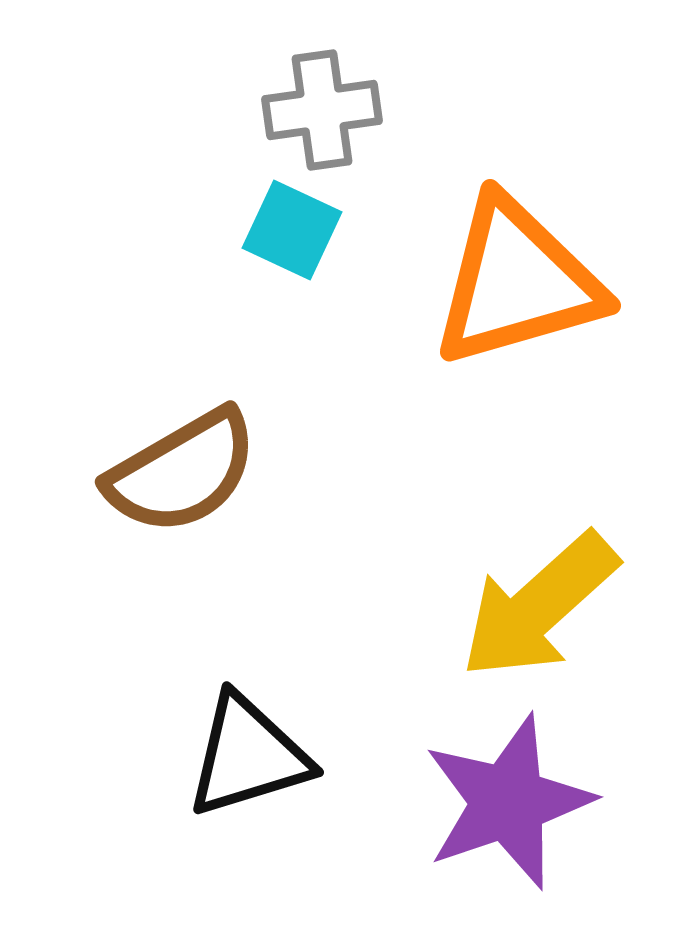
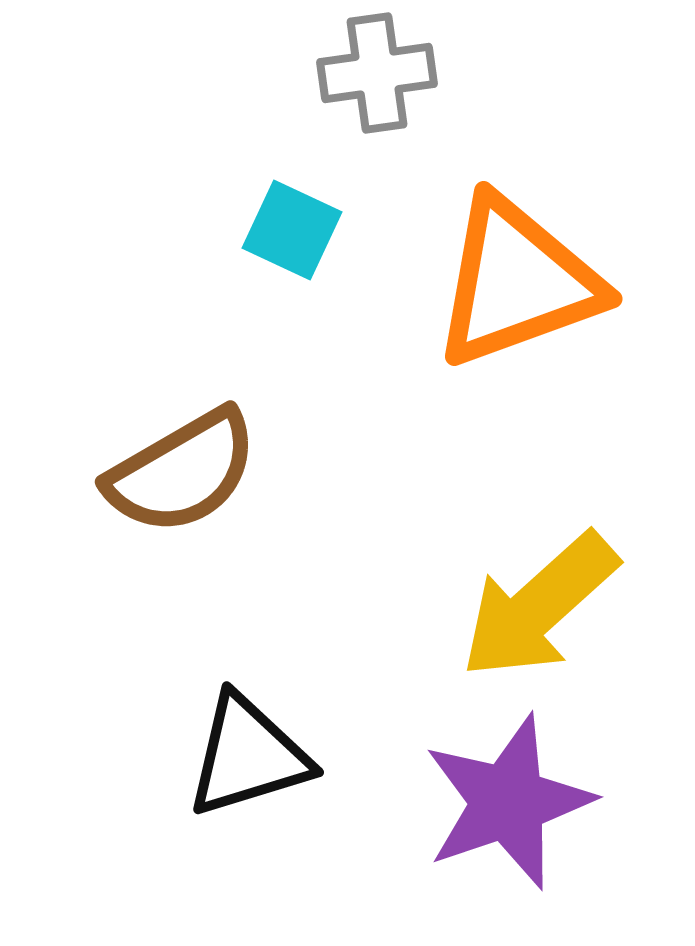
gray cross: moved 55 px right, 37 px up
orange triangle: rotated 4 degrees counterclockwise
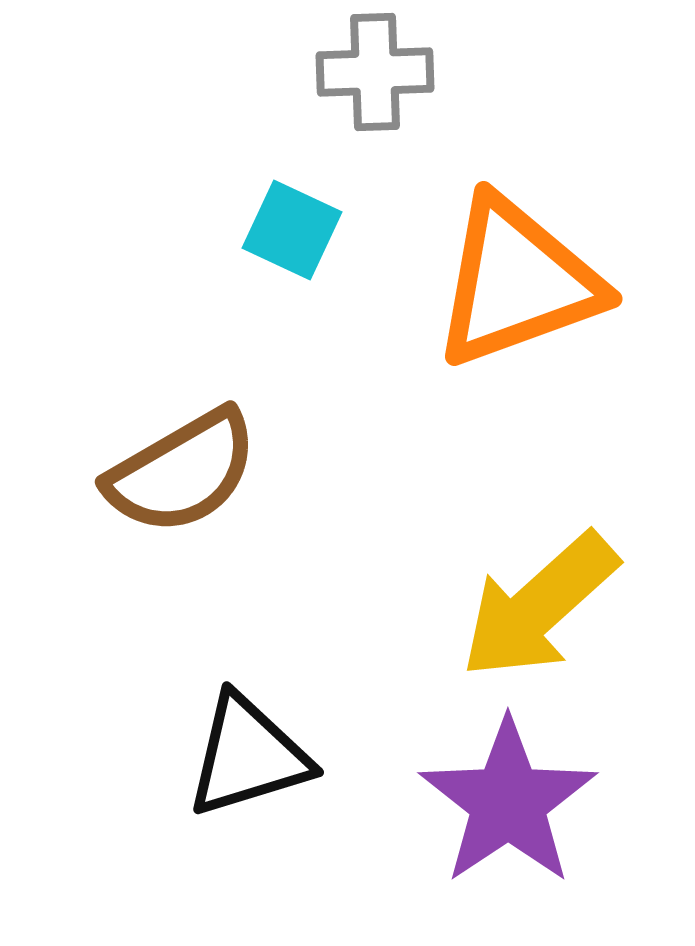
gray cross: moved 2 px left, 1 px up; rotated 6 degrees clockwise
purple star: rotated 15 degrees counterclockwise
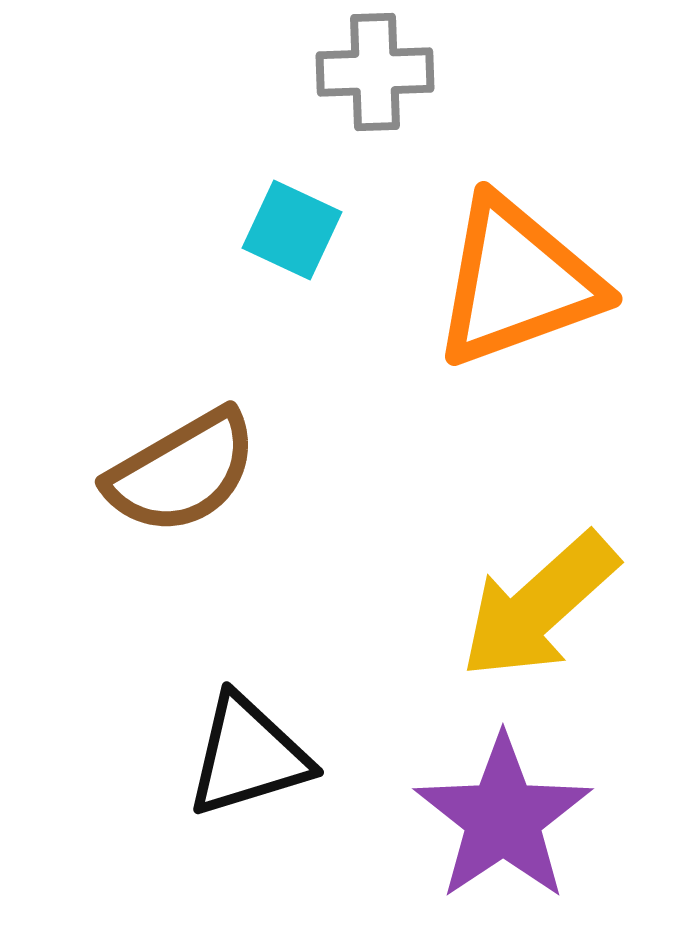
purple star: moved 5 px left, 16 px down
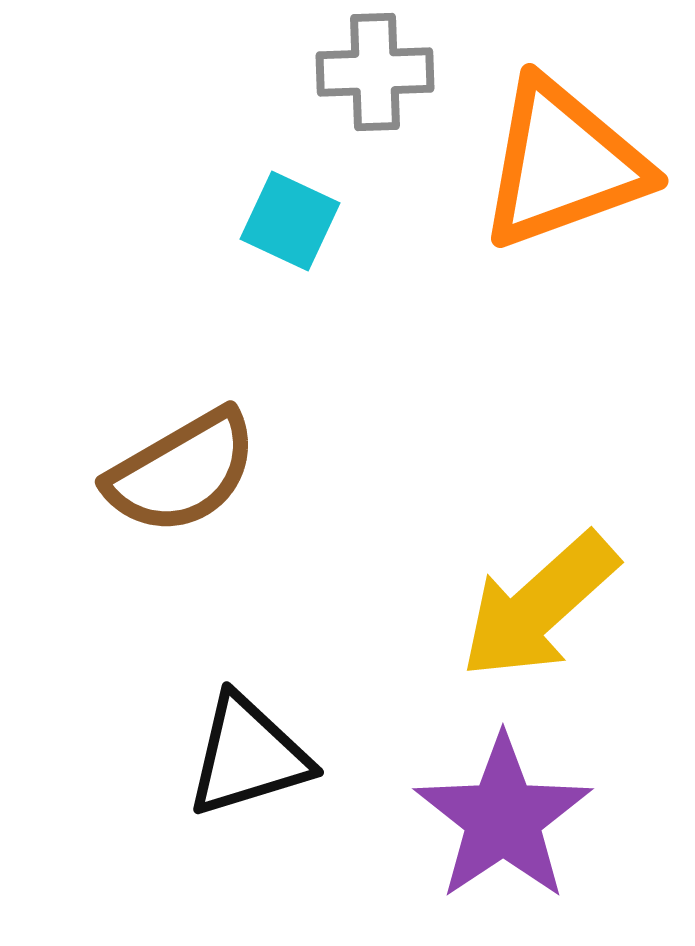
cyan square: moved 2 px left, 9 px up
orange triangle: moved 46 px right, 118 px up
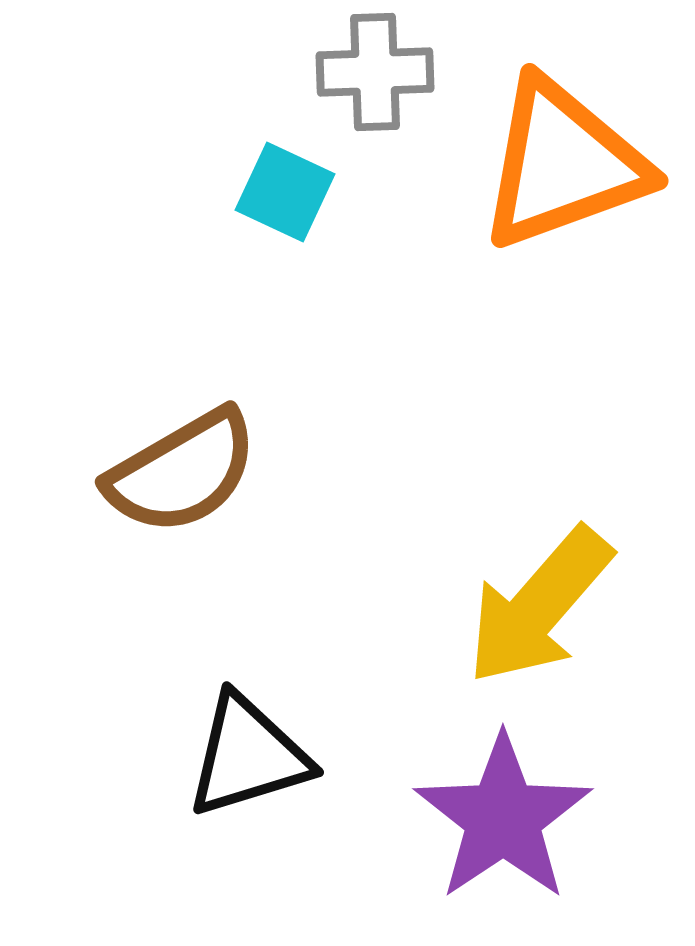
cyan square: moved 5 px left, 29 px up
yellow arrow: rotated 7 degrees counterclockwise
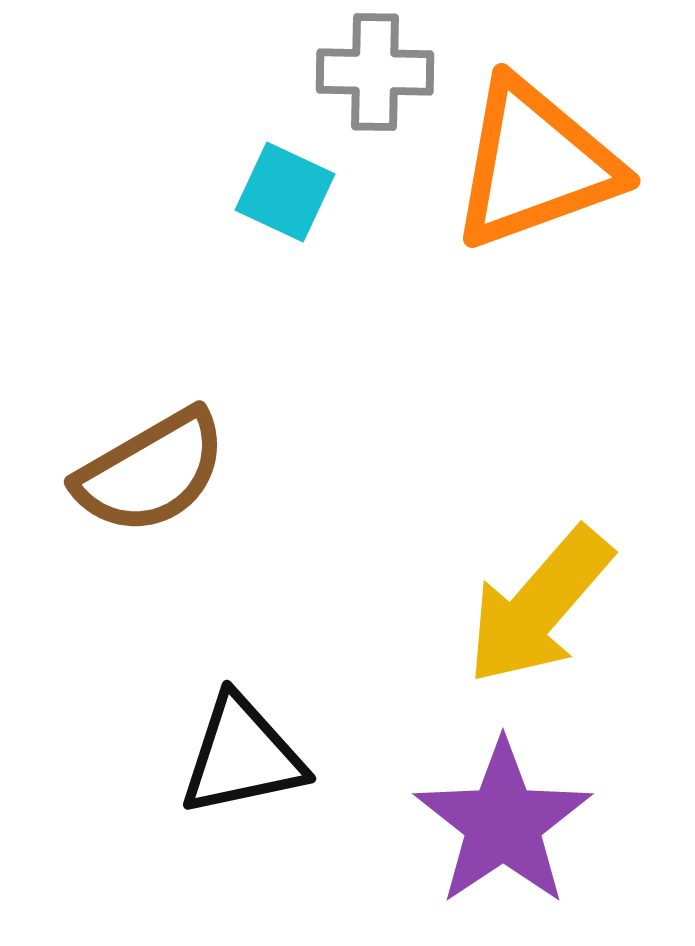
gray cross: rotated 3 degrees clockwise
orange triangle: moved 28 px left
brown semicircle: moved 31 px left
black triangle: moved 6 px left; rotated 5 degrees clockwise
purple star: moved 5 px down
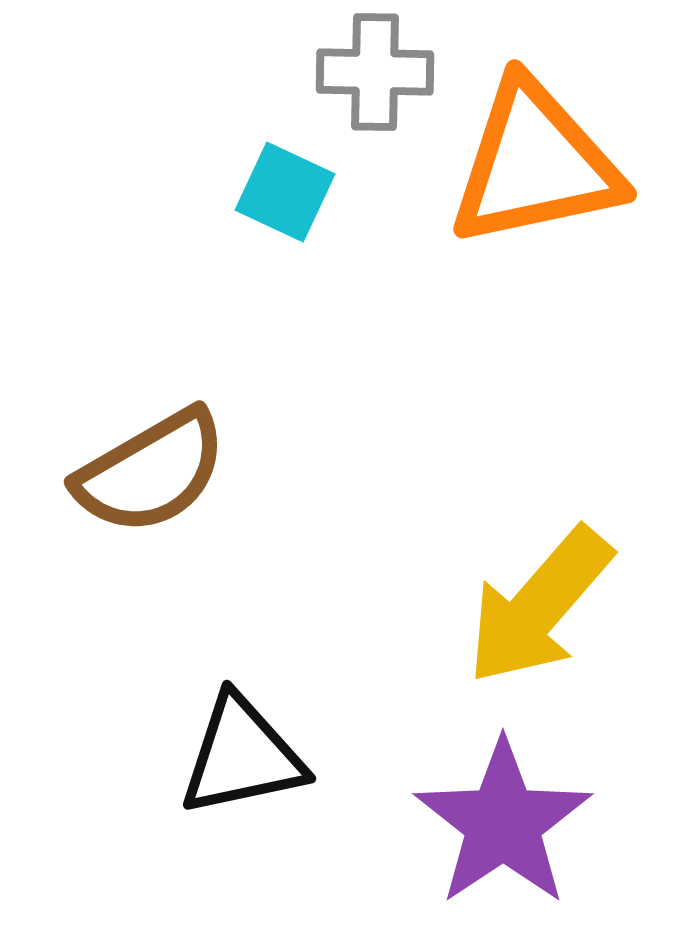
orange triangle: rotated 8 degrees clockwise
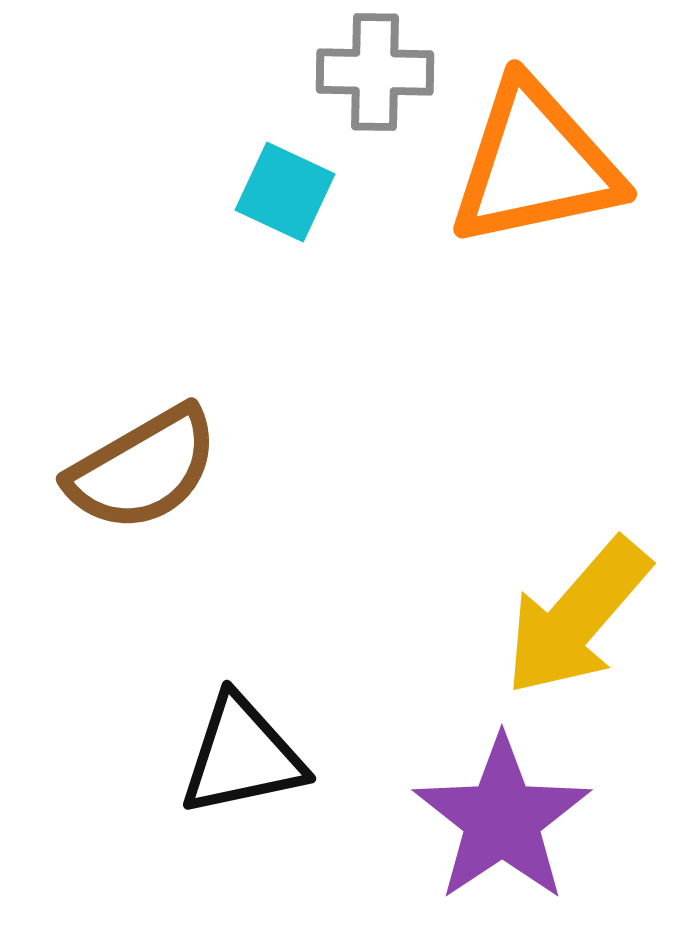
brown semicircle: moved 8 px left, 3 px up
yellow arrow: moved 38 px right, 11 px down
purple star: moved 1 px left, 4 px up
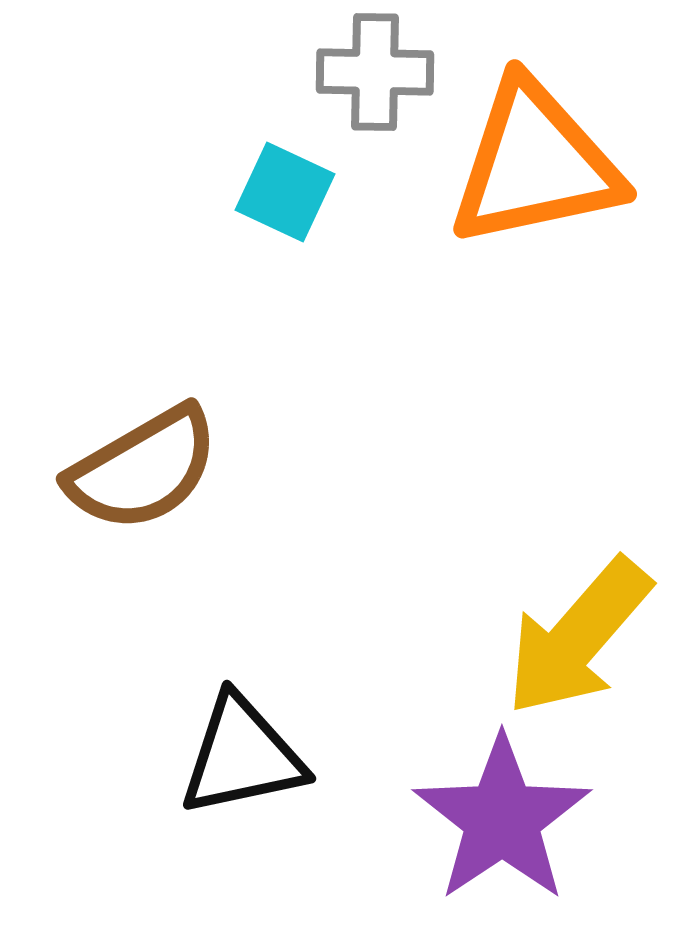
yellow arrow: moved 1 px right, 20 px down
